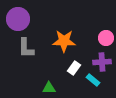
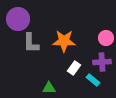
gray L-shape: moved 5 px right, 5 px up
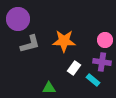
pink circle: moved 1 px left, 2 px down
gray L-shape: moved 1 px left, 1 px down; rotated 105 degrees counterclockwise
purple cross: rotated 12 degrees clockwise
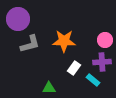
purple cross: rotated 12 degrees counterclockwise
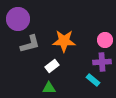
white rectangle: moved 22 px left, 2 px up; rotated 16 degrees clockwise
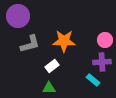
purple circle: moved 3 px up
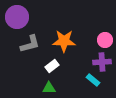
purple circle: moved 1 px left, 1 px down
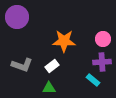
pink circle: moved 2 px left, 1 px up
gray L-shape: moved 8 px left, 21 px down; rotated 35 degrees clockwise
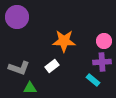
pink circle: moved 1 px right, 2 px down
gray L-shape: moved 3 px left, 3 px down
green triangle: moved 19 px left
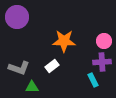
cyan rectangle: rotated 24 degrees clockwise
green triangle: moved 2 px right, 1 px up
